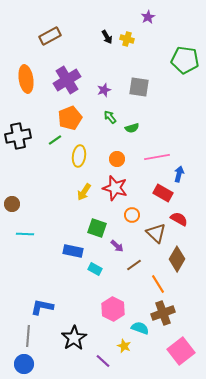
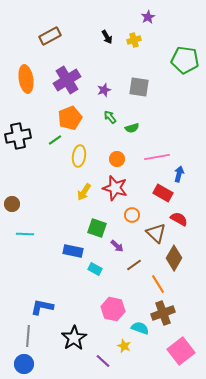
yellow cross at (127, 39): moved 7 px right, 1 px down; rotated 32 degrees counterclockwise
brown diamond at (177, 259): moved 3 px left, 1 px up
pink hexagon at (113, 309): rotated 15 degrees counterclockwise
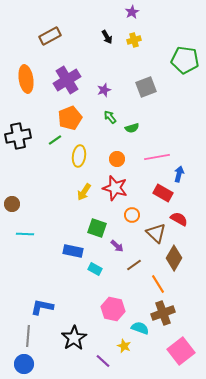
purple star at (148, 17): moved 16 px left, 5 px up
gray square at (139, 87): moved 7 px right; rotated 30 degrees counterclockwise
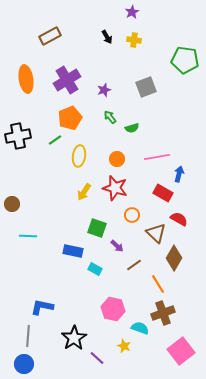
yellow cross at (134, 40): rotated 24 degrees clockwise
cyan line at (25, 234): moved 3 px right, 2 px down
purple line at (103, 361): moved 6 px left, 3 px up
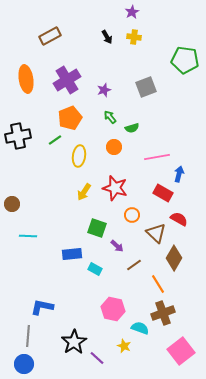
yellow cross at (134, 40): moved 3 px up
orange circle at (117, 159): moved 3 px left, 12 px up
blue rectangle at (73, 251): moved 1 px left, 3 px down; rotated 18 degrees counterclockwise
black star at (74, 338): moved 4 px down
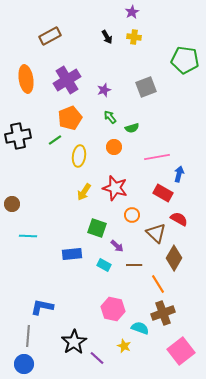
brown line at (134, 265): rotated 35 degrees clockwise
cyan rectangle at (95, 269): moved 9 px right, 4 px up
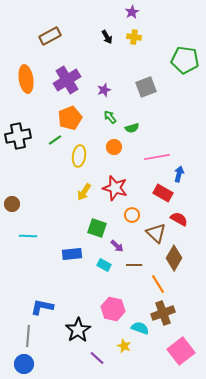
black star at (74, 342): moved 4 px right, 12 px up
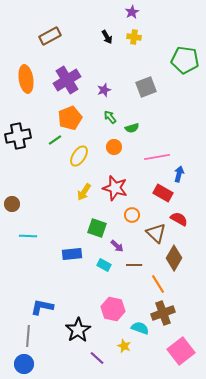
yellow ellipse at (79, 156): rotated 25 degrees clockwise
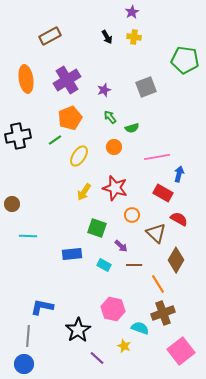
purple arrow at (117, 246): moved 4 px right
brown diamond at (174, 258): moved 2 px right, 2 px down
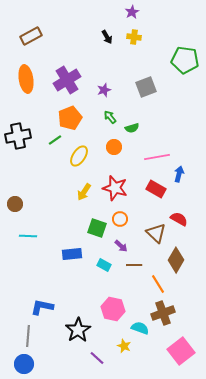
brown rectangle at (50, 36): moved 19 px left
red rectangle at (163, 193): moved 7 px left, 4 px up
brown circle at (12, 204): moved 3 px right
orange circle at (132, 215): moved 12 px left, 4 px down
